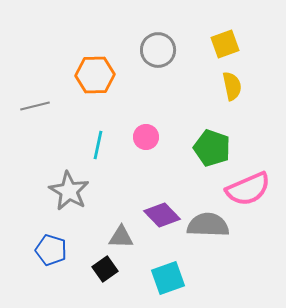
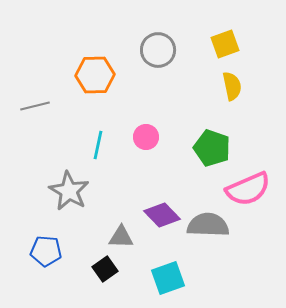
blue pentagon: moved 5 px left, 1 px down; rotated 12 degrees counterclockwise
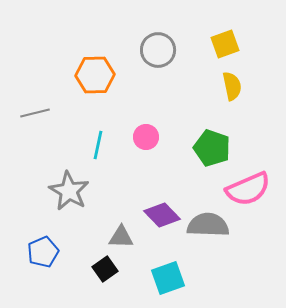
gray line: moved 7 px down
blue pentagon: moved 3 px left, 1 px down; rotated 28 degrees counterclockwise
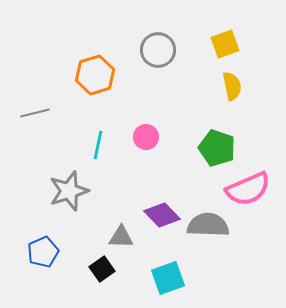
orange hexagon: rotated 15 degrees counterclockwise
green pentagon: moved 5 px right
gray star: rotated 24 degrees clockwise
black square: moved 3 px left
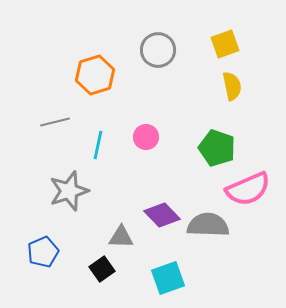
gray line: moved 20 px right, 9 px down
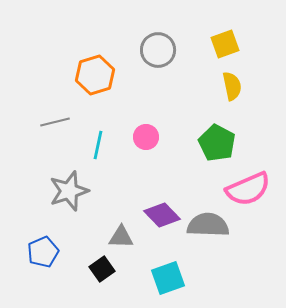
green pentagon: moved 5 px up; rotated 9 degrees clockwise
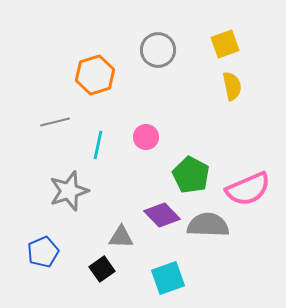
green pentagon: moved 26 px left, 32 px down
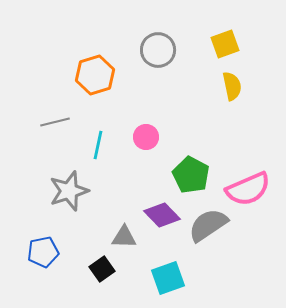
gray semicircle: rotated 36 degrees counterclockwise
gray triangle: moved 3 px right
blue pentagon: rotated 12 degrees clockwise
